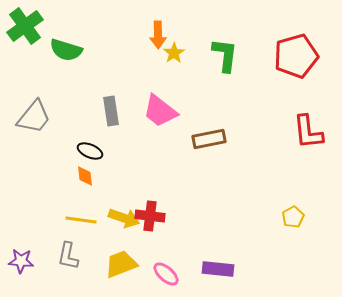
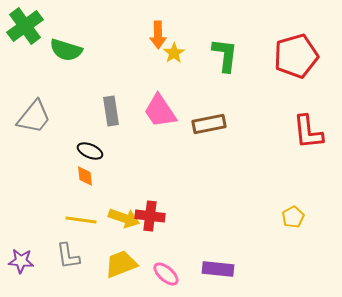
pink trapezoid: rotated 18 degrees clockwise
brown rectangle: moved 15 px up
gray L-shape: rotated 20 degrees counterclockwise
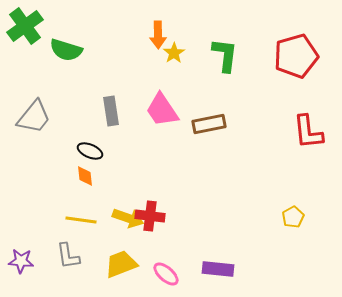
pink trapezoid: moved 2 px right, 1 px up
yellow arrow: moved 4 px right
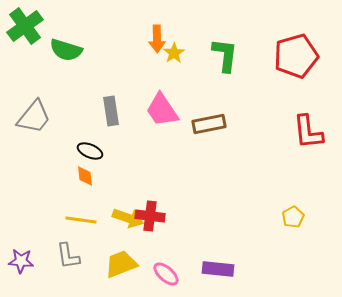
orange arrow: moved 1 px left, 4 px down
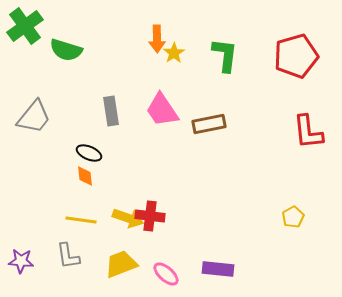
black ellipse: moved 1 px left, 2 px down
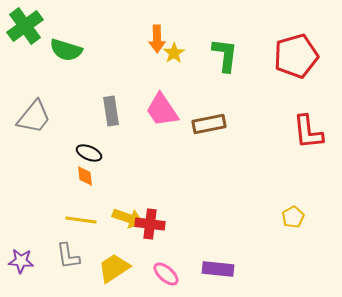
red cross: moved 8 px down
yellow trapezoid: moved 7 px left, 4 px down; rotated 12 degrees counterclockwise
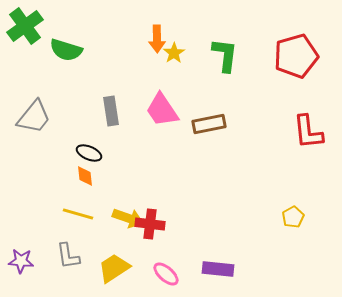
yellow line: moved 3 px left, 6 px up; rotated 8 degrees clockwise
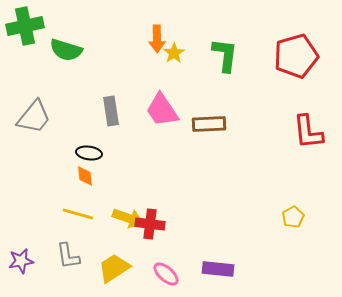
green cross: rotated 24 degrees clockwise
brown rectangle: rotated 8 degrees clockwise
black ellipse: rotated 15 degrees counterclockwise
purple star: rotated 15 degrees counterclockwise
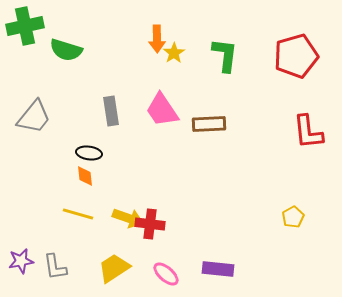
gray L-shape: moved 13 px left, 11 px down
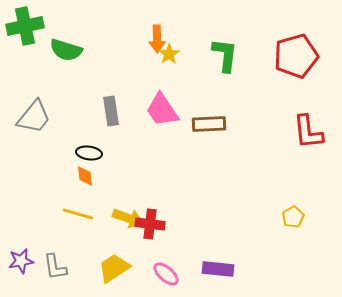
yellow star: moved 5 px left, 1 px down
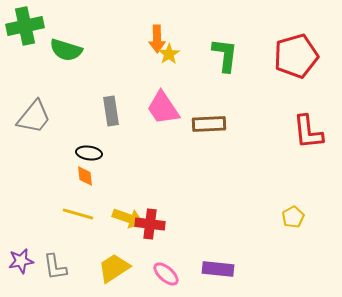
pink trapezoid: moved 1 px right, 2 px up
